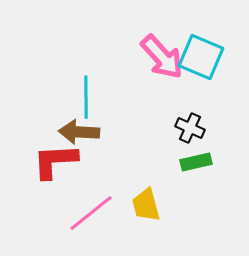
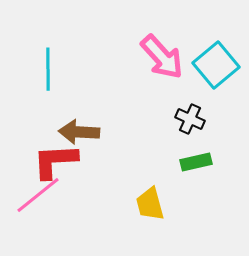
cyan square: moved 15 px right, 8 px down; rotated 27 degrees clockwise
cyan line: moved 38 px left, 28 px up
black cross: moved 9 px up
yellow trapezoid: moved 4 px right, 1 px up
pink line: moved 53 px left, 18 px up
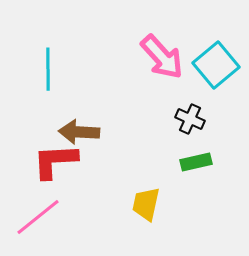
pink line: moved 22 px down
yellow trapezoid: moved 4 px left; rotated 27 degrees clockwise
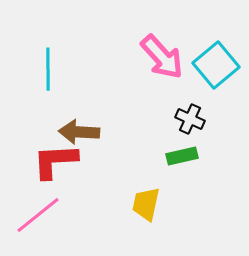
green rectangle: moved 14 px left, 6 px up
pink line: moved 2 px up
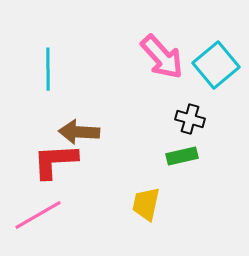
black cross: rotated 8 degrees counterclockwise
pink line: rotated 9 degrees clockwise
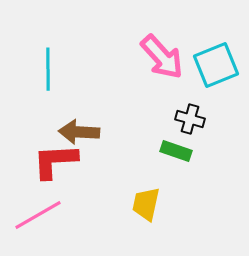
cyan square: rotated 18 degrees clockwise
green rectangle: moved 6 px left, 5 px up; rotated 32 degrees clockwise
